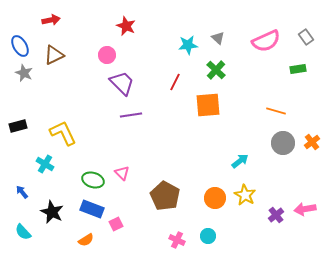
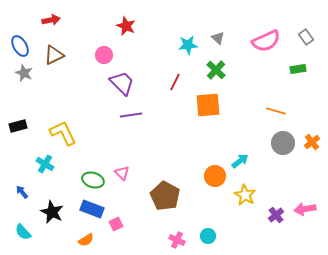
pink circle: moved 3 px left
orange circle: moved 22 px up
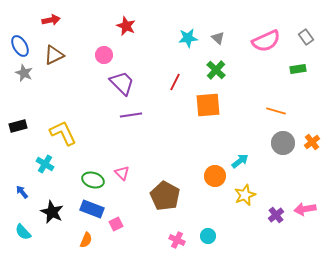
cyan star: moved 7 px up
yellow star: rotated 20 degrees clockwise
orange semicircle: rotated 35 degrees counterclockwise
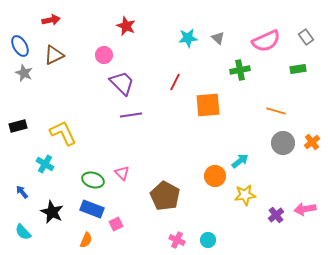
green cross: moved 24 px right; rotated 36 degrees clockwise
yellow star: rotated 15 degrees clockwise
cyan circle: moved 4 px down
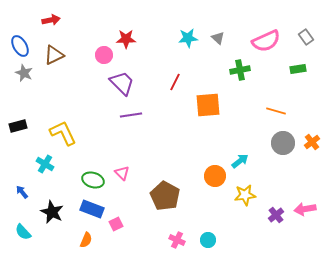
red star: moved 13 px down; rotated 24 degrees counterclockwise
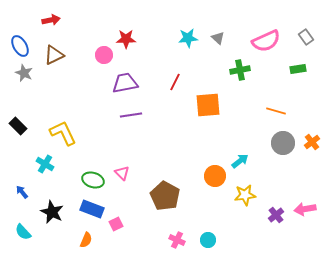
purple trapezoid: moved 3 px right; rotated 56 degrees counterclockwise
black rectangle: rotated 60 degrees clockwise
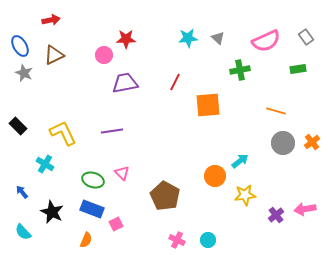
purple line: moved 19 px left, 16 px down
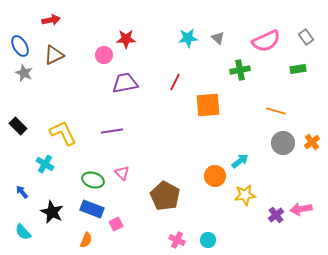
pink arrow: moved 4 px left
